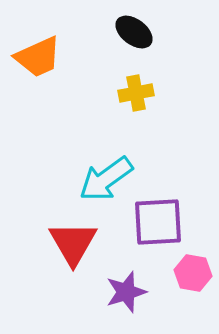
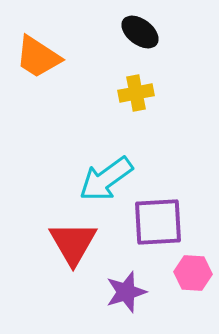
black ellipse: moved 6 px right
orange trapezoid: rotated 57 degrees clockwise
pink hexagon: rotated 6 degrees counterclockwise
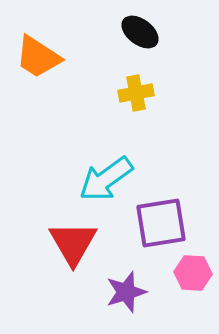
purple square: moved 3 px right, 1 px down; rotated 6 degrees counterclockwise
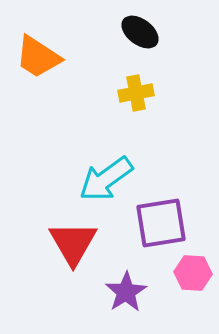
purple star: rotated 15 degrees counterclockwise
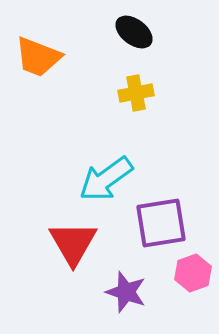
black ellipse: moved 6 px left
orange trapezoid: rotated 12 degrees counterclockwise
pink hexagon: rotated 24 degrees counterclockwise
purple star: rotated 21 degrees counterclockwise
